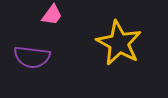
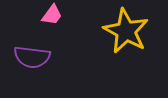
yellow star: moved 7 px right, 12 px up
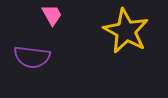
pink trapezoid: rotated 65 degrees counterclockwise
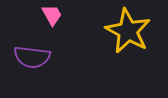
yellow star: moved 2 px right
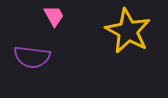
pink trapezoid: moved 2 px right, 1 px down
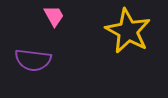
purple semicircle: moved 1 px right, 3 px down
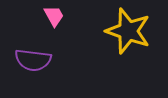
yellow star: rotated 9 degrees counterclockwise
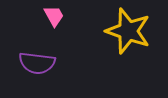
purple semicircle: moved 4 px right, 3 px down
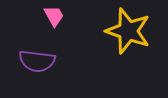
purple semicircle: moved 2 px up
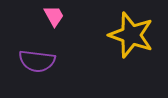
yellow star: moved 3 px right, 4 px down
